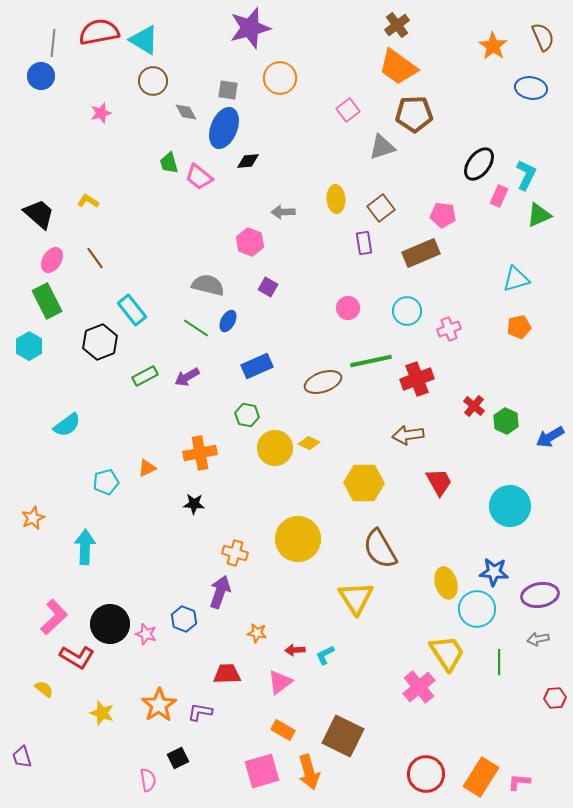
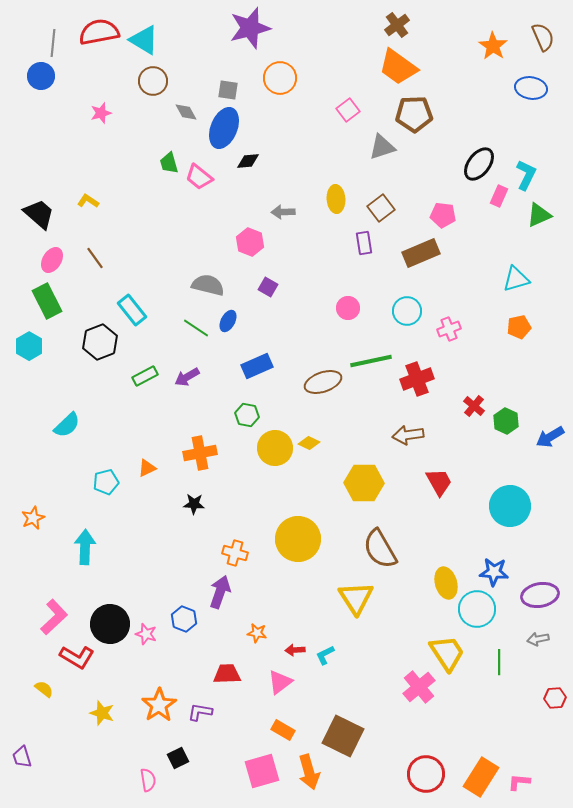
cyan semicircle at (67, 425): rotated 8 degrees counterclockwise
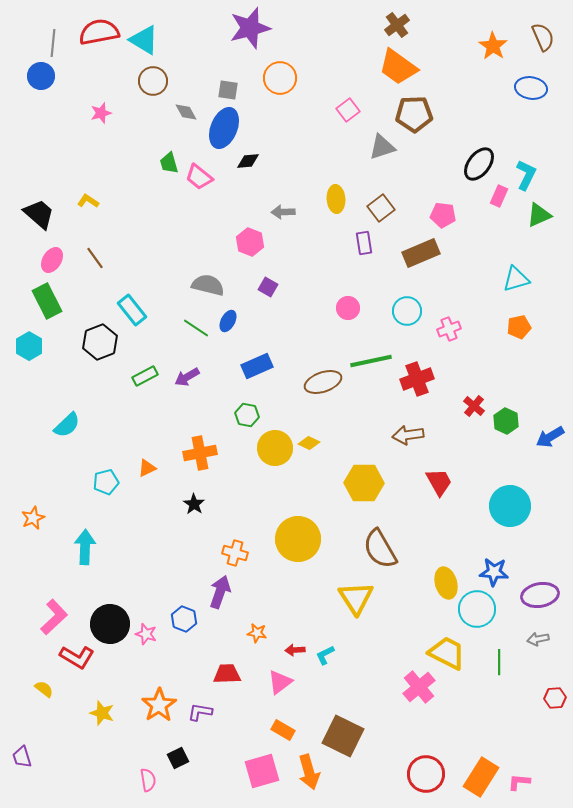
black star at (194, 504): rotated 30 degrees clockwise
yellow trapezoid at (447, 653): rotated 30 degrees counterclockwise
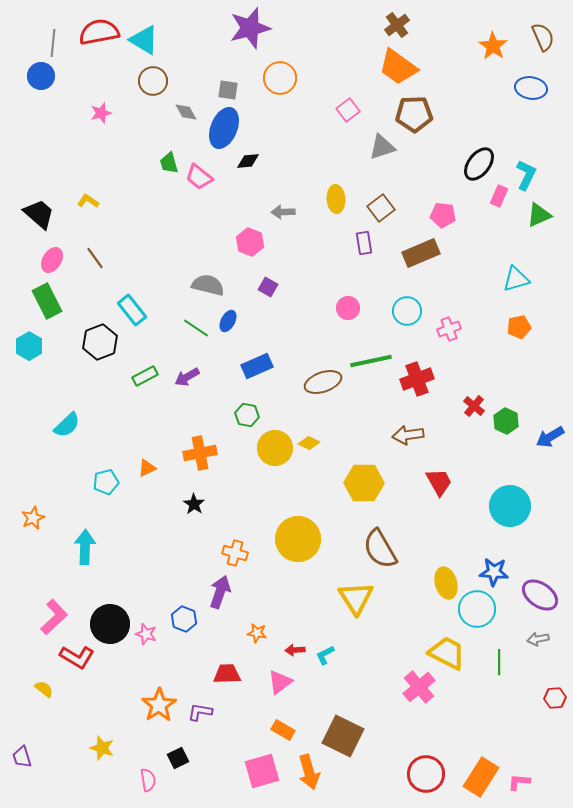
purple ellipse at (540, 595): rotated 45 degrees clockwise
yellow star at (102, 713): moved 35 px down
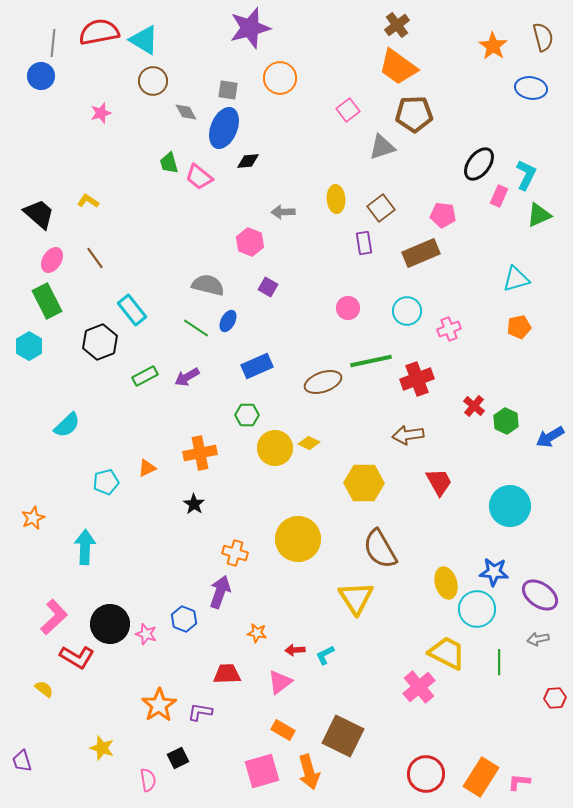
brown semicircle at (543, 37): rotated 8 degrees clockwise
green hexagon at (247, 415): rotated 10 degrees counterclockwise
purple trapezoid at (22, 757): moved 4 px down
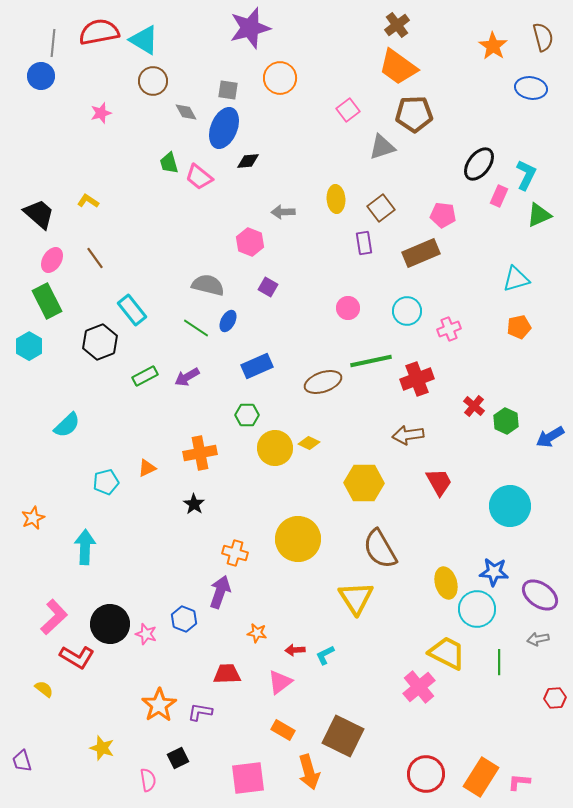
pink square at (262, 771): moved 14 px left, 7 px down; rotated 9 degrees clockwise
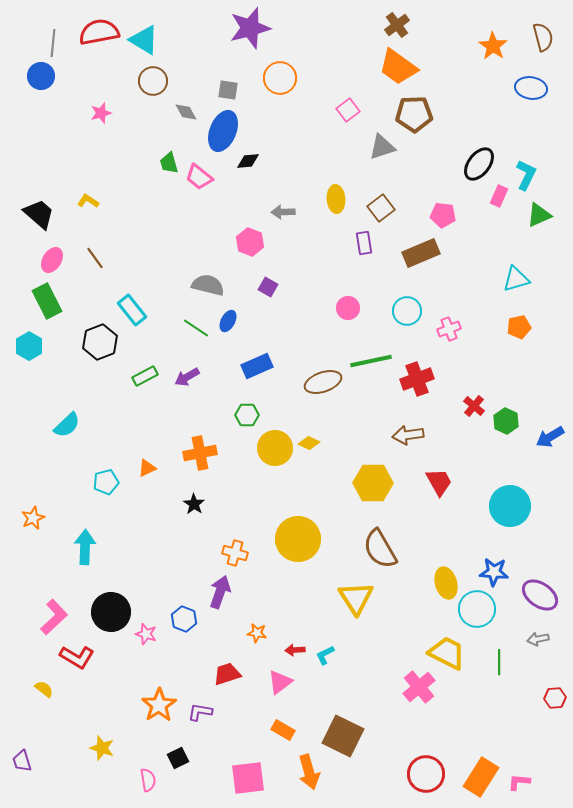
blue ellipse at (224, 128): moved 1 px left, 3 px down
yellow hexagon at (364, 483): moved 9 px right
black circle at (110, 624): moved 1 px right, 12 px up
red trapezoid at (227, 674): rotated 16 degrees counterclockwise
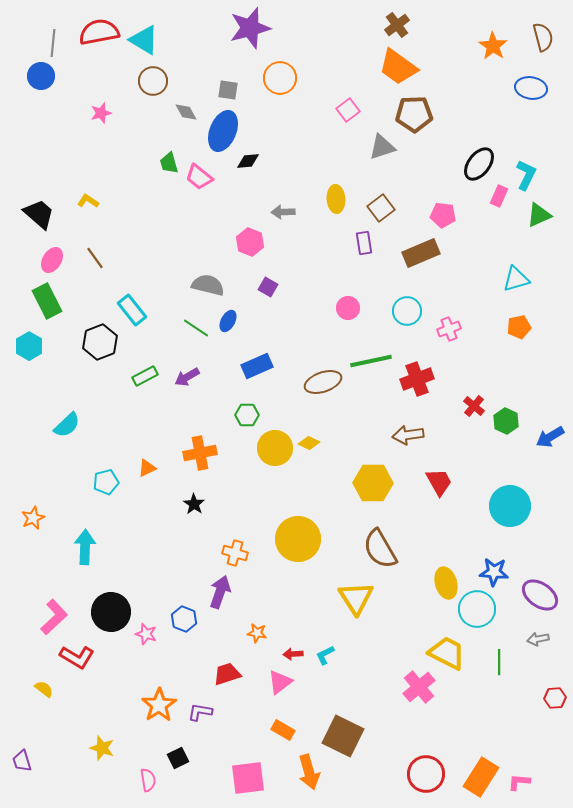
red arrow at (295, 650): moved 2 px left, 4 px down
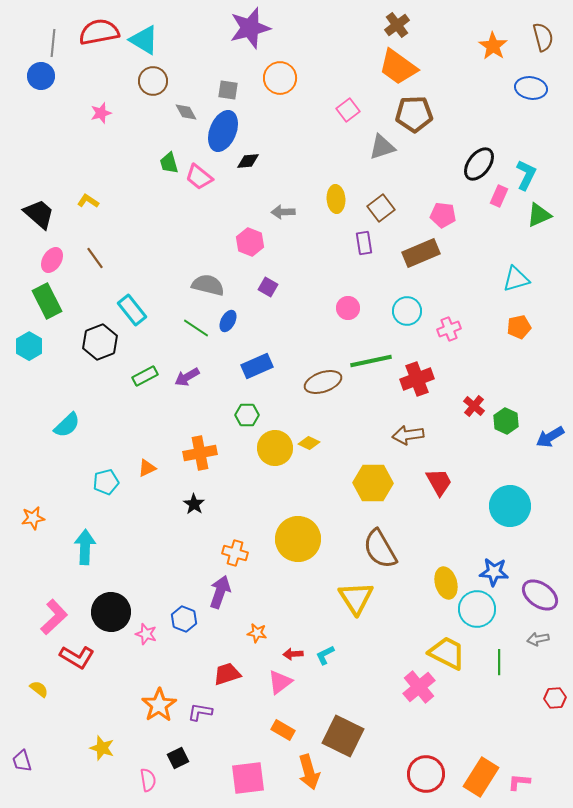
orange star at (33, 518): rotated 15 degrees clockwise
yellow semicircle at (44, 689): moved 5 px left
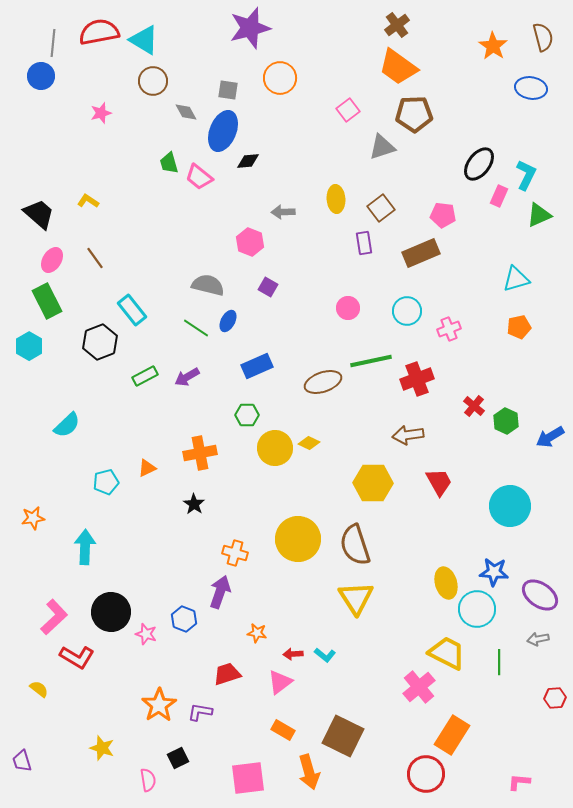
brown semicircle at (380, 549): moved 25 px left, 4 px up; rotated 12 degrees clockwise
cyan L-shape at (325, 655): rotated 115 degrees counterclockwise
orange rectangle at (481, 777): moved 29 px left, 42 px up
